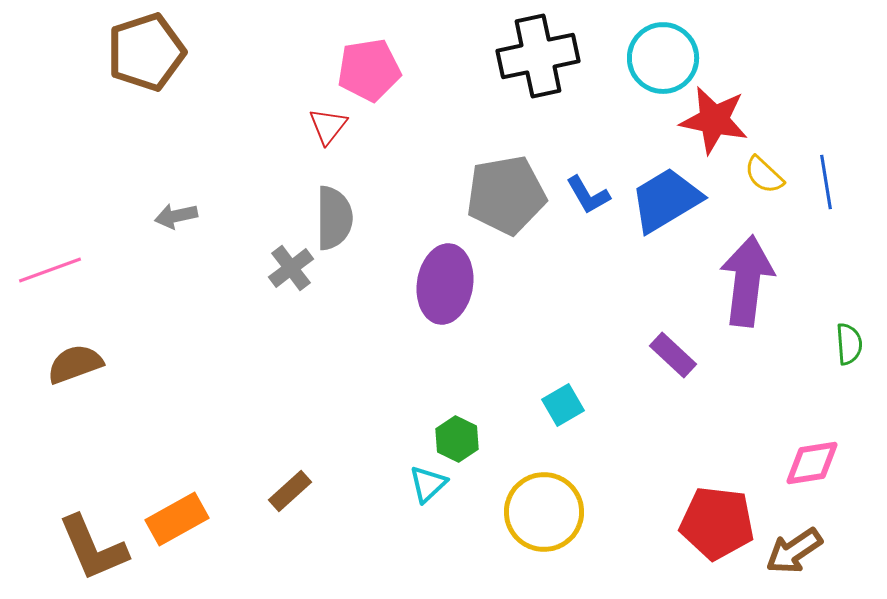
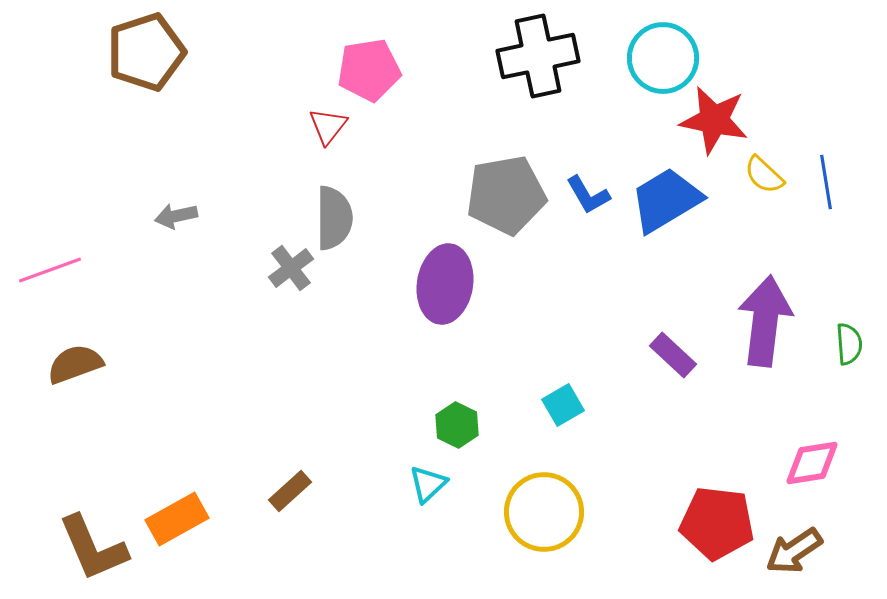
purple arrow: moved 18 px right, 40 px down
green hexagon: moved 14 px up
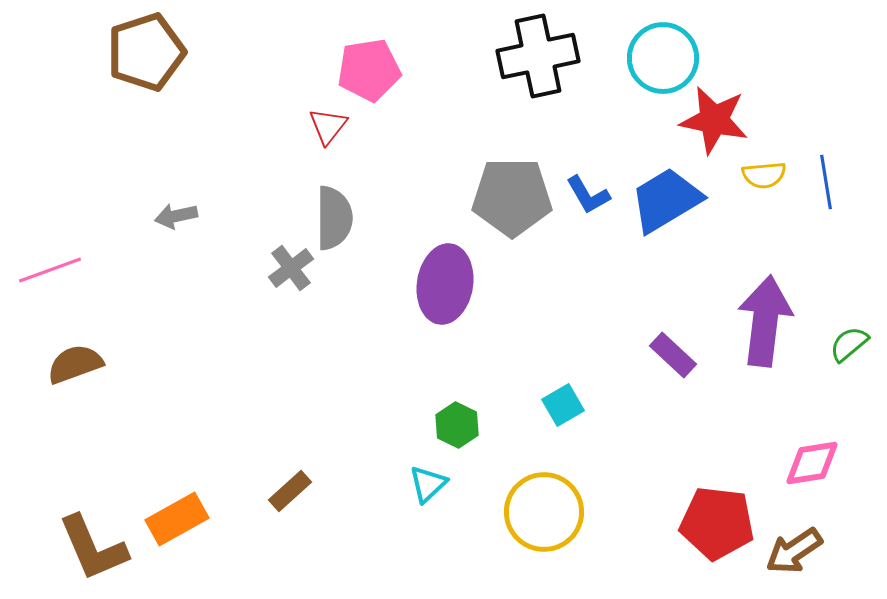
yellow semicircle: rotated 48 degrees counterclockwise
gray pentagon: moved 6 px right, 2 px down; rotated 10 degrees clockwise
green semicircle: rotated 126 degrees counterclockwise
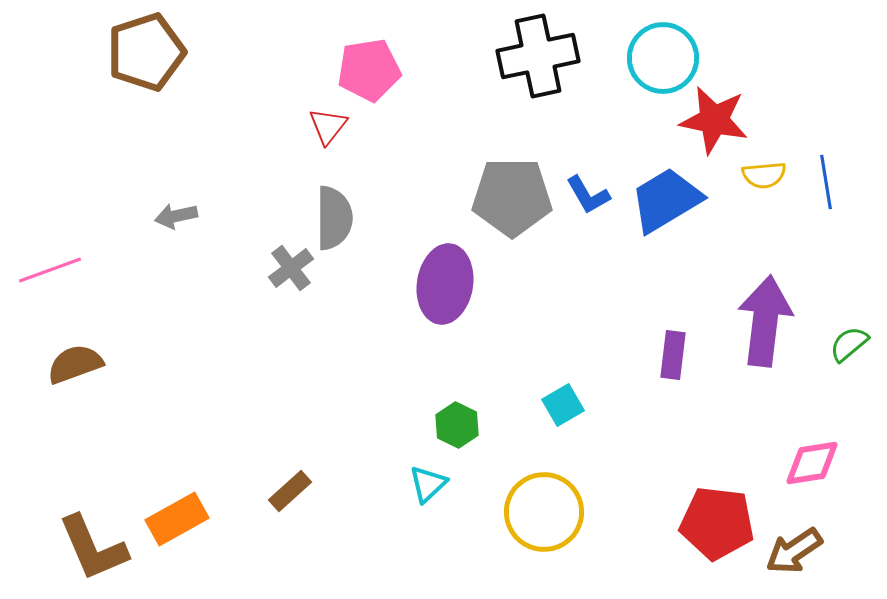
purple rectangle: rotated 54 degrees clockwise
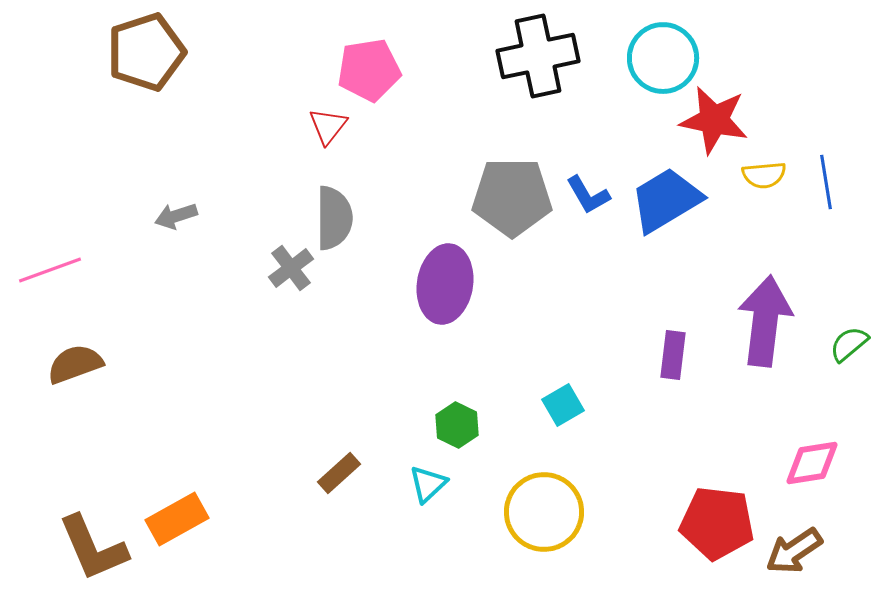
gray arrow: rotated 6 degrees counterclockwise
brown rectangle: moved 49 px right, 18 px up
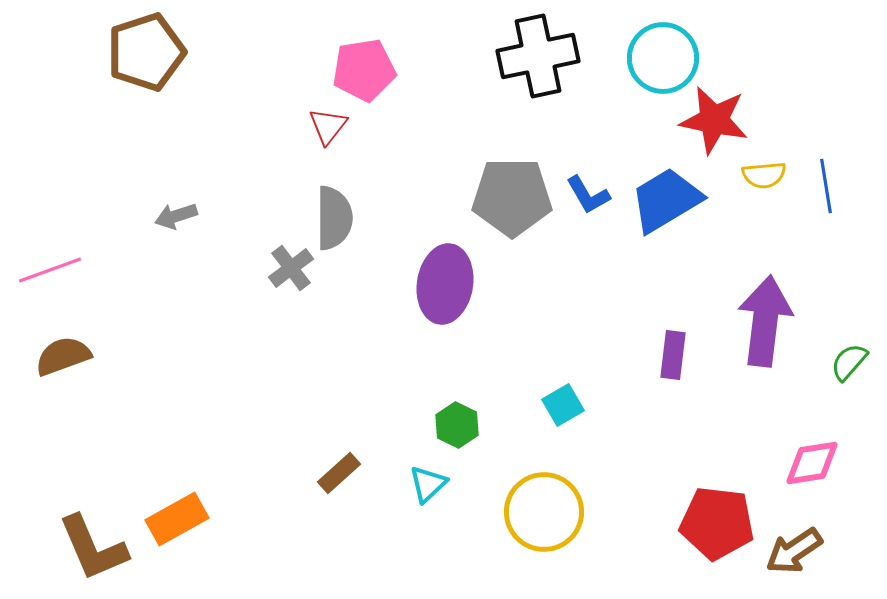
pink pentagon: moved 5 px left
blue line: moved 4 px down
green semicircle: moved 18 px down; rotated 9 degrees counterclockwise
brown semicircle: moved 12 px left, 8 px up
